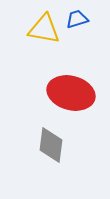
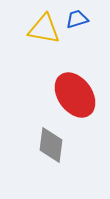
red ellipse: moved 4 px right, 2 px down; rotated 39 degrees clockwise
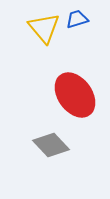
yellow triangle: moved 1 px up; rotated 40 degrees clockwise
gray diamond: rotated 51 degrees counterclockwise
